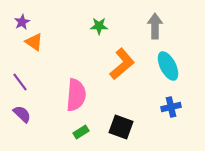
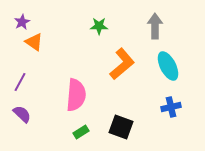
purple line: rotated 66 degrees clockwise
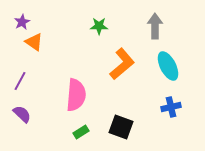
purple line: moved 1 px up
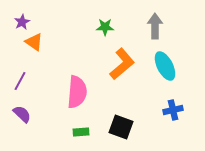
green star: moved 6 px right, 1 px down
cyan ellipse: moved 3 px left
pink semicircle: moved 1 px right, 3 px up
blue cross: moved 2 px right, 3 px down
green rectangle: rotated 28 degrees clockwise
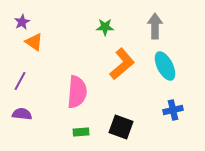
purple semicircle: rotated 36 degrees counterclockwise
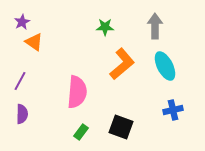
purple semicircle: rotated 84 degrees clockwise
green rectangle: rotated 49 degrees counterclockwise
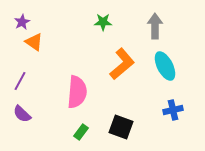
green star: moved 2 px left, 5 px up
purple semicircle: rotated 132 degrees clockwise
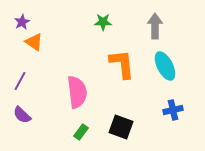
orange L-shape: rotated 56 degrees counterclockwise
pink semicircle: rotated 12 degrees counterclockwise
purple semicircle: moved 1 px down
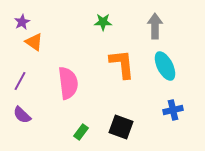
pink semicircle: moved 9 px left, 9 px up
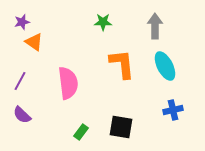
purple star: rotated 14 degrees clockwise
black square: rotated 10 degrees counterclockwise
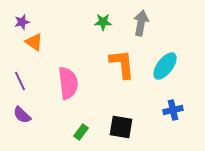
gray arrow: moved 14 px left, 3 px up; rotated 10 degrees clockwise
cyan ellipse: rotated 64 degrees clockwise
purple line: rotated 54 degrees counterclockwise
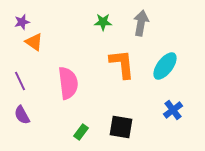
blue cross: rotated 24 degrees counterclockwise
purple semicircle: rotated 18 degrees clockwise
